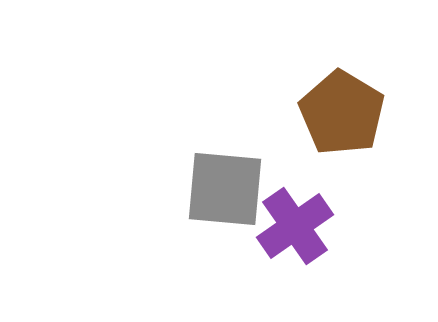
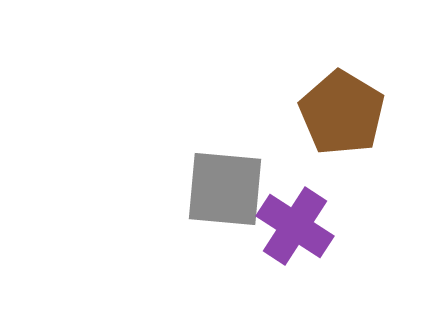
purple cross: rotated 22 degrees counterclockwise
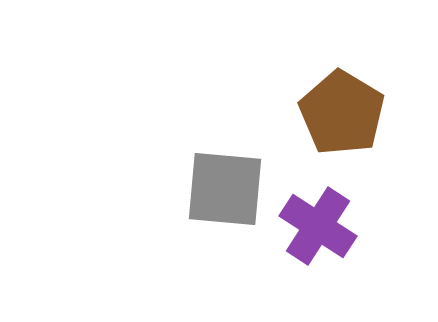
purple cross: moved 23 px right
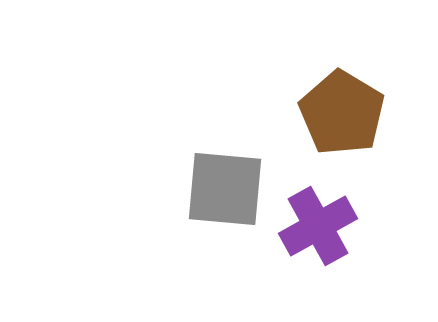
purple cross: rotated 28 degrees clockwise
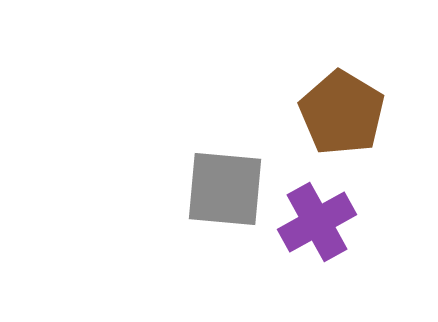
purple cross: moved 1 px left, 4 px up
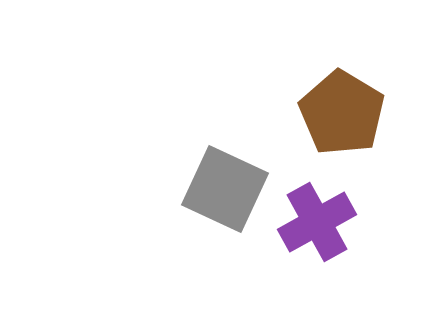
gray square: rotated 20 degrees clockwise
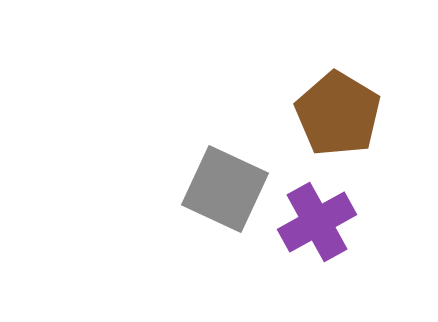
brown pentagon: moved 4 px left, 1 px down
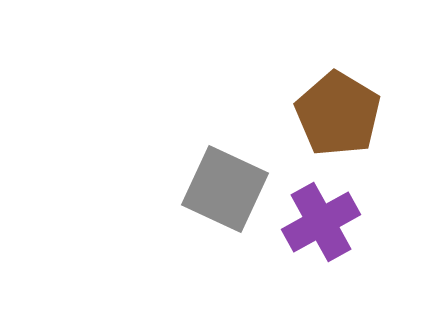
purple cross: moved 4 px right
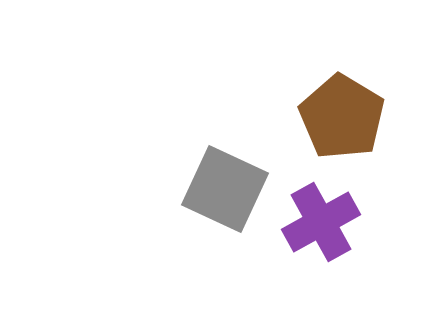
brown pentagon: moved 4 px right, 3 px down
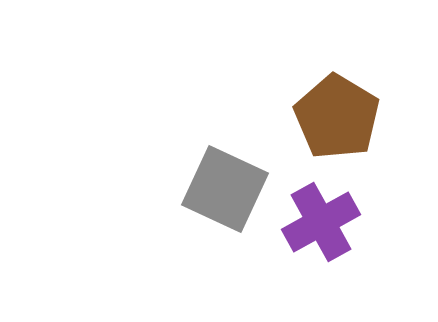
brown pentagon: moved 5 px left
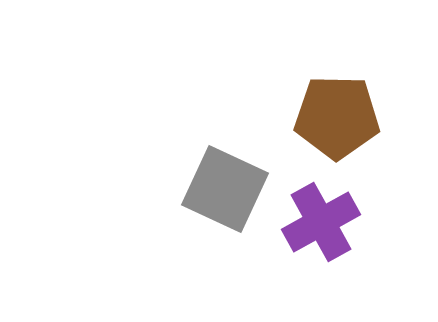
brown pentagon: rotated 30 degrees counterclockwise
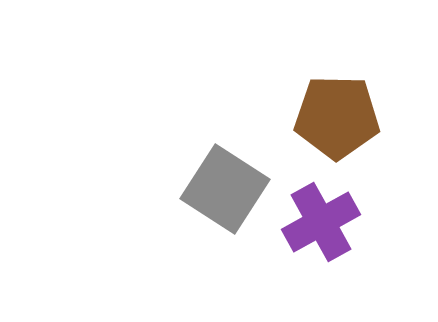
gray square: rotated 8 degrees clockwise
